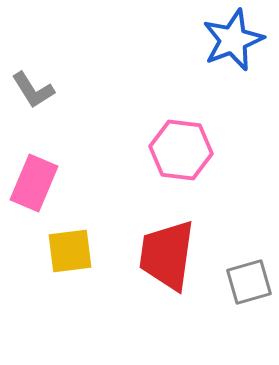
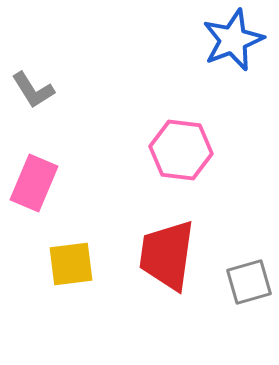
yellow square: moved 1 px right, 13 px down
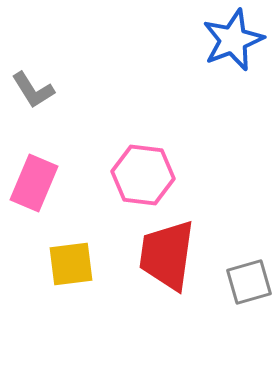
pink hexagon: moved 38 px left, 25 px down
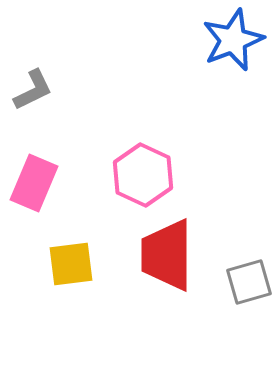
gray L-shape: rotated 84 degrees counterclockwise
pink hexagon: rotated 18 degrees clockwise
red trapezoid: rotated 8 degrees counterclockwise
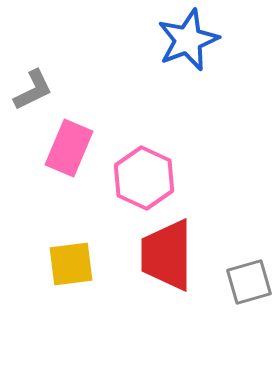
blue star: moved 45 px left
pink hexagon: moved 1 px right, 3 px down
pink rectangle: moved 35 px right, 35 px up
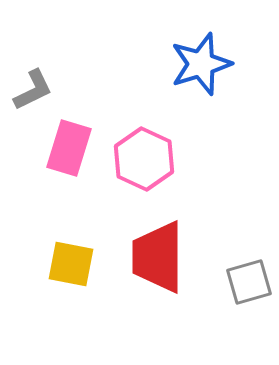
blue star: moved 13 px right, 24 px down; rotated 4 degrees clockwise
pink rectangle: rotated 6 degrees counterclockwise
pink hexagon: moved 19 px up
red trapezoid: moved 9 px left, 2 px down
yellow square: rotated 18 degrees clockwise
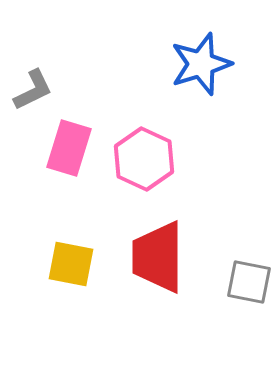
gray square: rotated 27 degrees clockwise
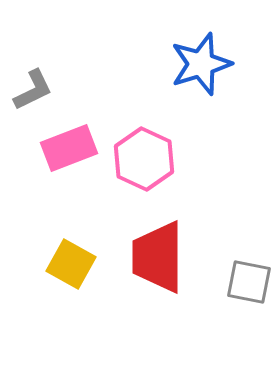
pink rectangle: rotated 52 degrees clockwise
yellow square: rotated 18 degrees clockwise
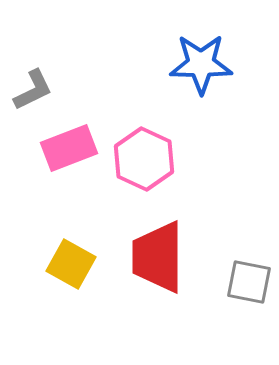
blue star: rotated 18 degrees clockwise
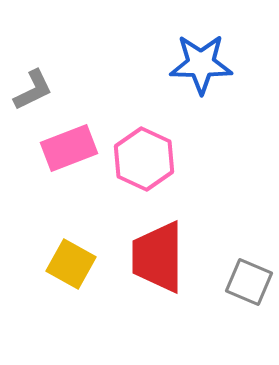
gray square: rotated 12 degrees clockwise
